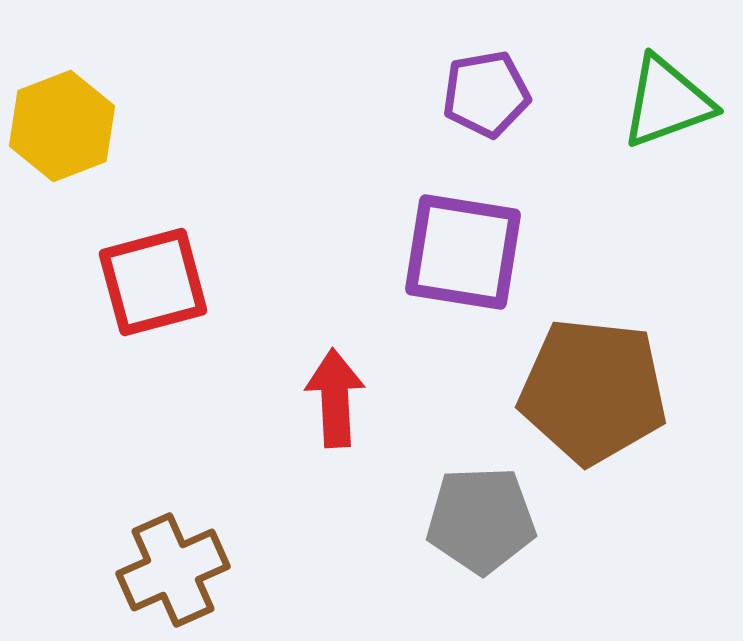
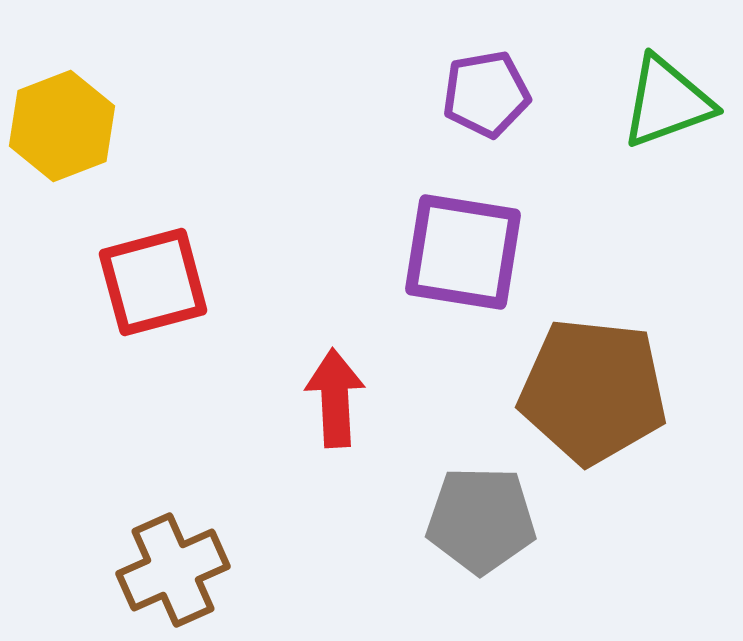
gray pentagon: rotated 3 degrees clockwise
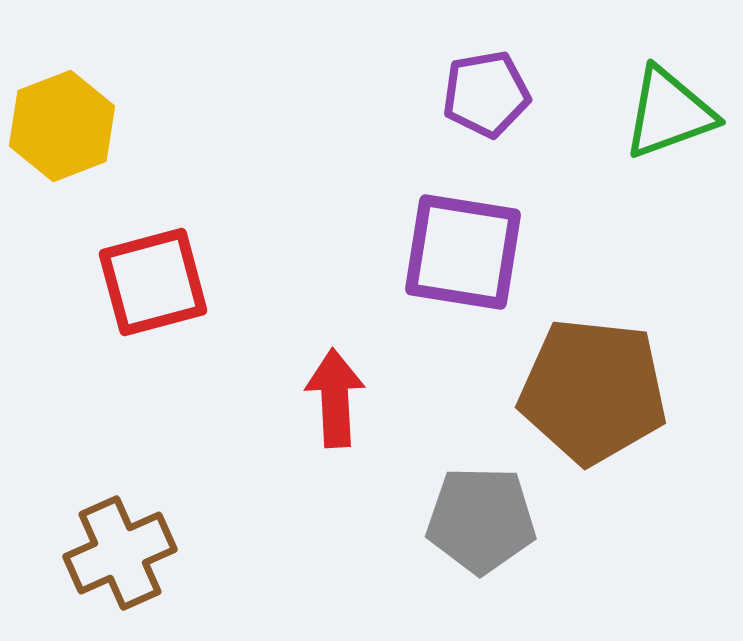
green triangle: moved 2 px right, 11 px down
brown cross: moved 53 px left, 17 px up
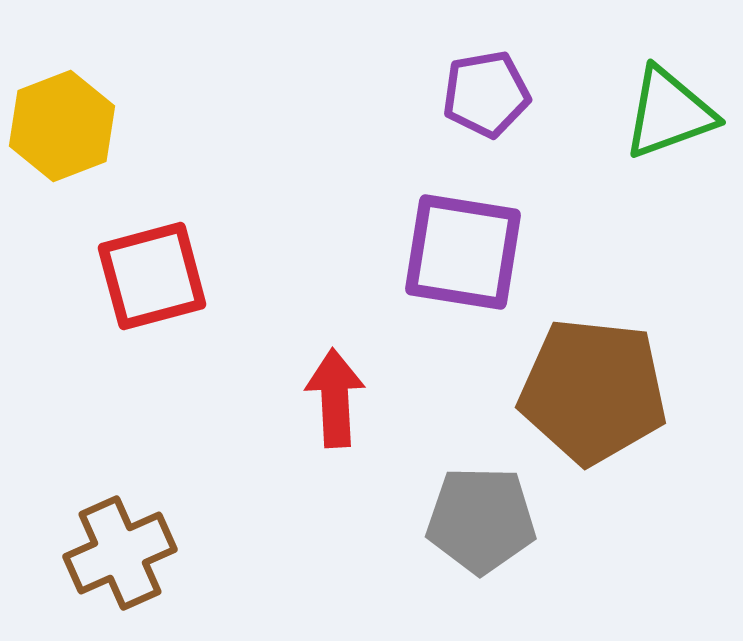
red square: moved 1 px left, 6 px up
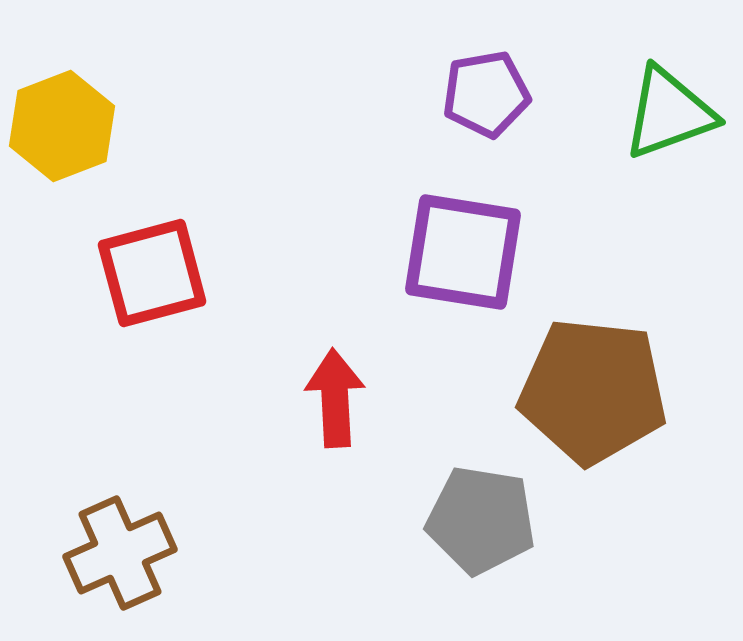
red square: moved 3 px up
gray pentagon: rotated 8 degrees clockwise
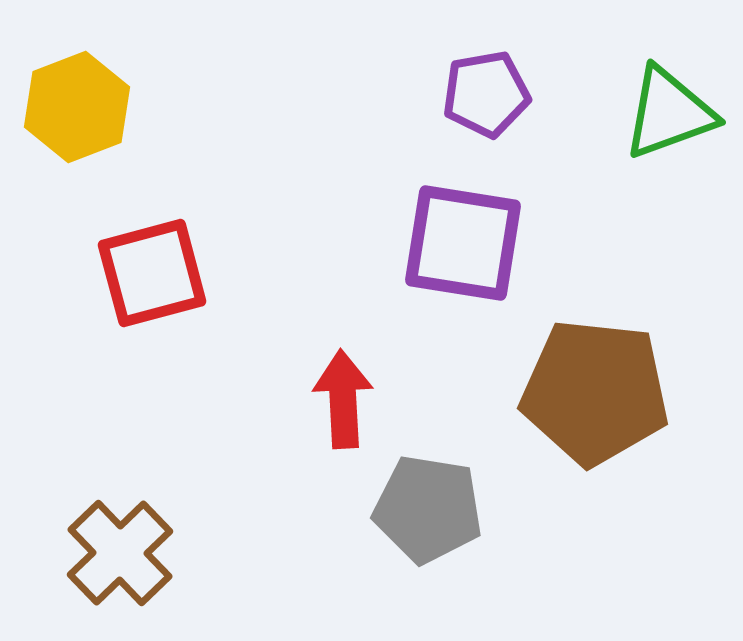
yellow hexagon: moved 15 px right, 19 px up
purple square: moved 9 px up
brown pentagon: moved 2 px right, 1 px down
red arrow: moved 8 px right, 1 px down
gray pentagon: moved 53 px left, 11 px up
brown cross: rotated 20 degrees counterclockwise
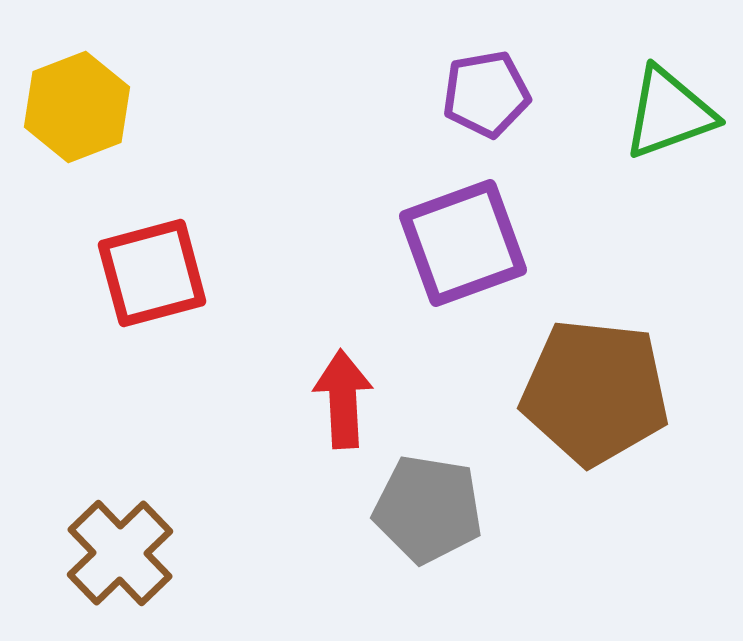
purple square: rotated 29 degrees counterclockwise
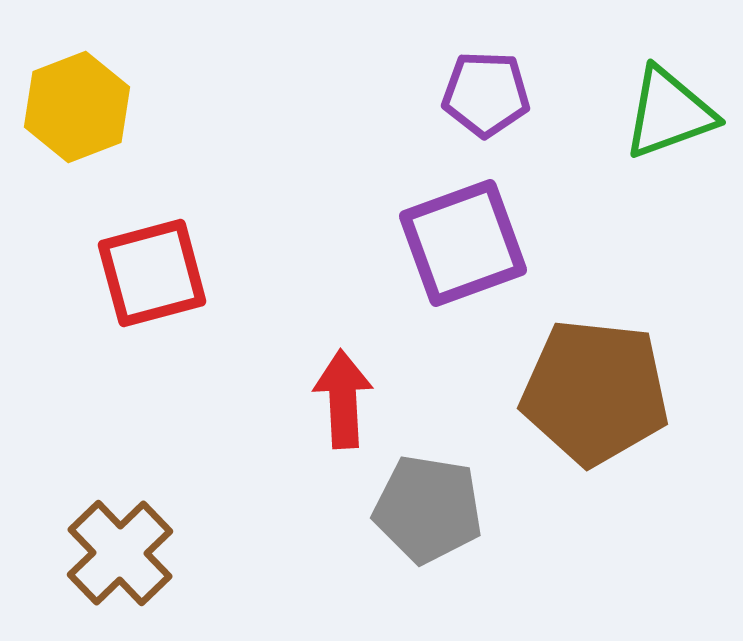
purple pentagon: rotated 12 degrees clockwise
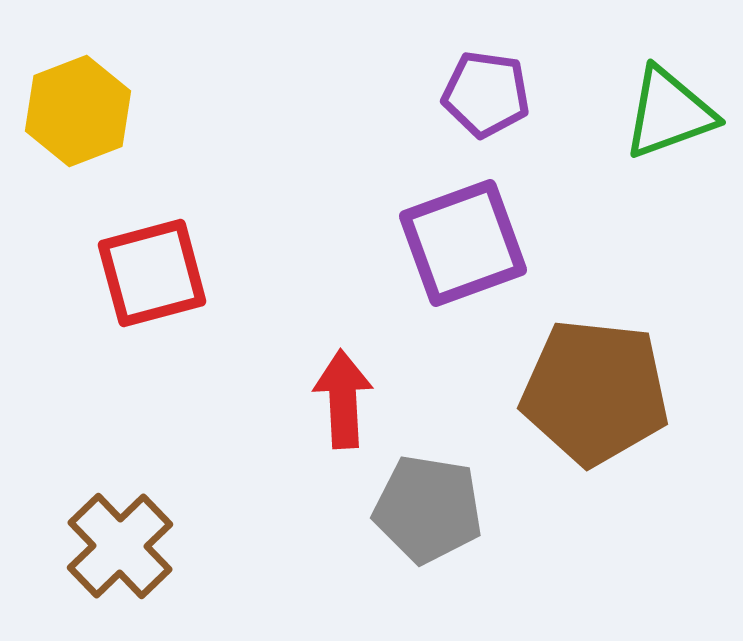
purple pentagon: rotated 6 degrees clockwise
yellow hexagon: moved 1 px right, 4 px down
brown cross: moved 7 px up
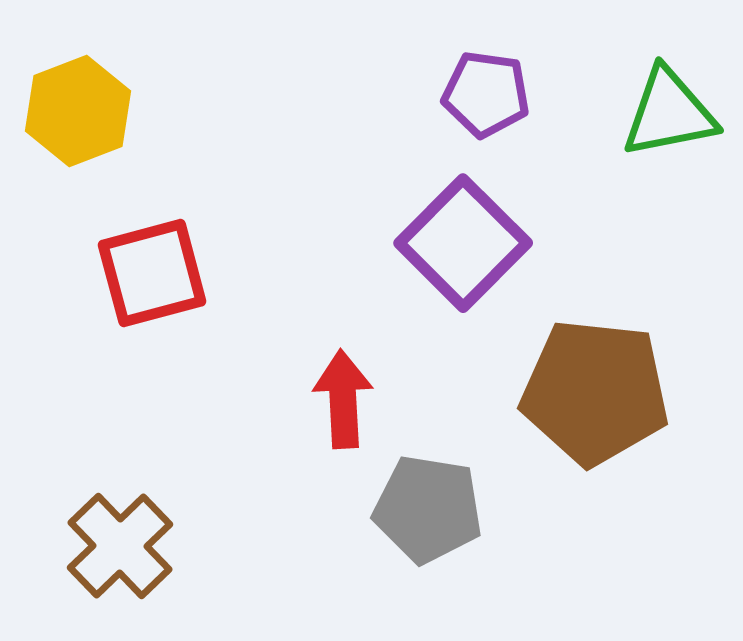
green triangle: rotated 9 degrees clockwise
purple square: rotated 25 degrees counterclockwise
